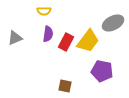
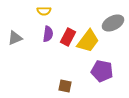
red rectangle: moved 2 px right, 5 px up
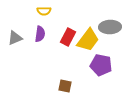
gray ellipse: moved 3 px left, 4 px down; rotated 25 degrees clockwise
purple semicircle: moved 8 px left
yellow trapezoid: moved 1 px up
purple pentagon: moved 1 px left, 6 px up
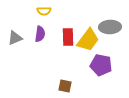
red rectangle: rotated 30 degrees counterclockwise
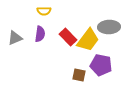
gray ellipse: moved 1 px left
red rectangle: rotated 42 degrees counterclockwise
brown square: moved 14 px right, 11 px up
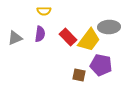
yellow trapezoid: moved 1 px right
